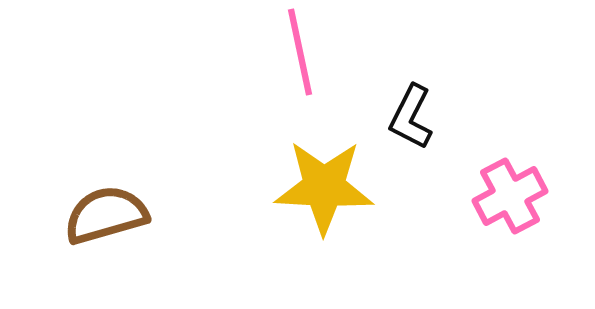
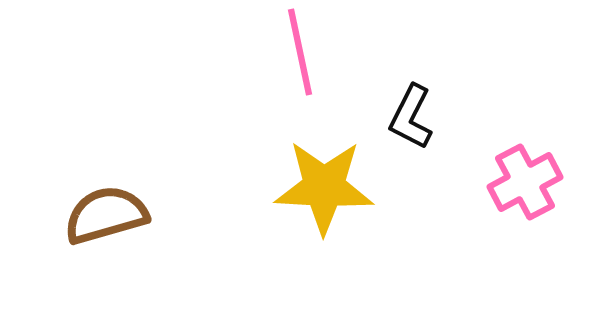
pink cross: moved 15 px right, 14 px up
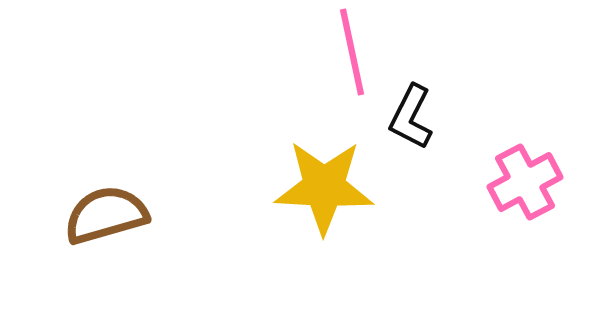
pink line: moved 52 px right
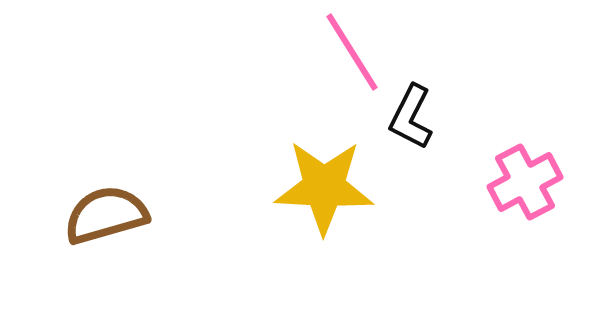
pink line: rotated 20 degrees counterclockwise
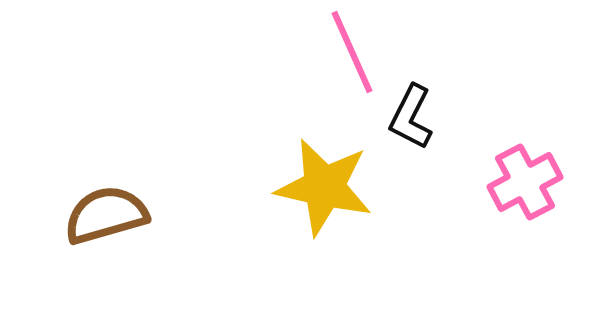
pink line: rotated 8 degrees clockwise
yellow star: rotated 10 degrees clockwise
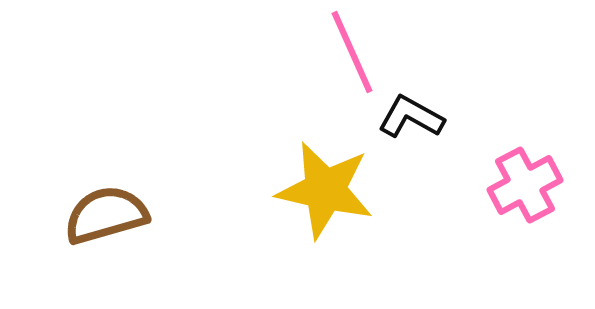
black L-shape: rotated 92 degrees clockwise
pink cross: moved 3 px down
yellow star: moved 1 px right, 3 px down
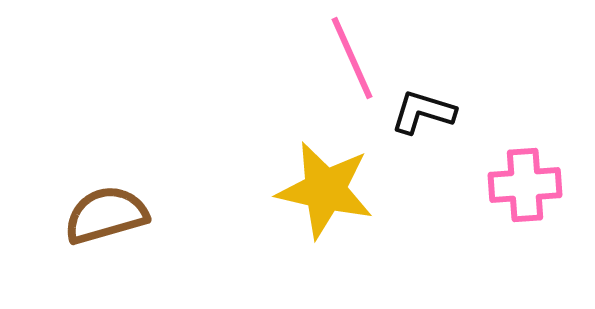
pink line: moved 6 px down
black L-shape: moved 12 px right, 5 px up; rotated 12 degrees counterclockwise
pink cross: rotated 24 degrees clockwise
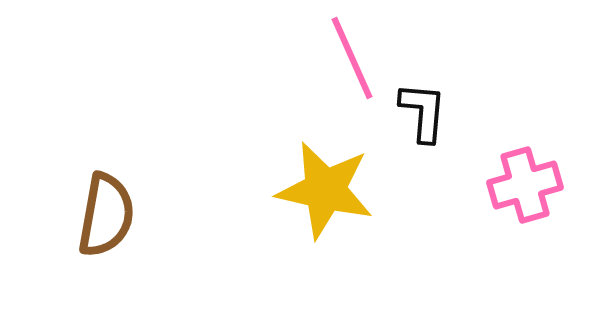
black L-shape: rotated 78 degrees clockwise
pink cross: rotated 12 degrees counterclockwise
brown semicircle: rotated 116 degrees clockwise
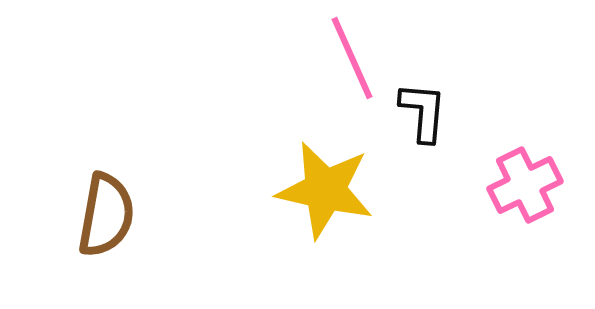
pink cross: rotated 10 degrees counterclockwise
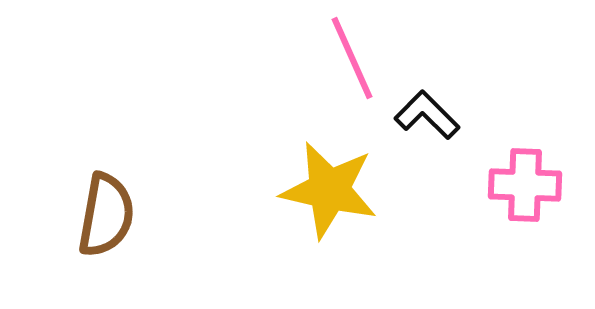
black L-shape: moved 4 px right, 3 px down; rotated 50 degrees counterclockwise
pink cross: rotated 28 degrees clockwise
yellow star: moved 4 px right
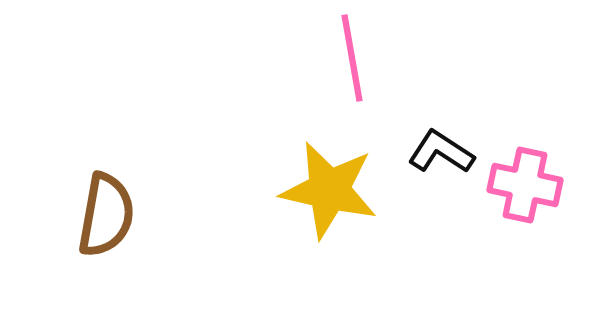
pink line: rotated 14 degrees clockwise
black L-shape: moved 14 px right, 37 px down; rotated 12 degrees counterclockwise
pink cross: rotated 10 degrees clockwise
